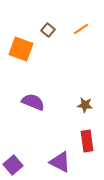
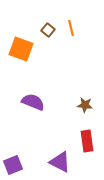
orange line: moved 10 px left, 1 px up; rotated 70 degrees counterclockwise
purple square: rotated 18 degrees clockwise
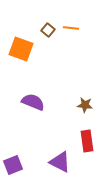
orange line: rotated 70 degrees counterclockwise
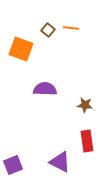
purple semicircle: moved 12 px right, 13 px up; rotated 20 degrees counterclockwise
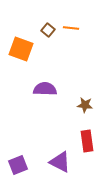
purple square: moved 5 px right
